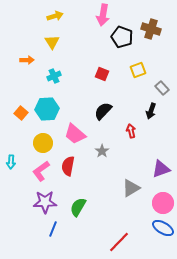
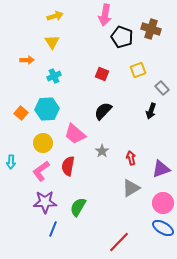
pink arrow: moved 2 px right
red arrow: moved 27 px down
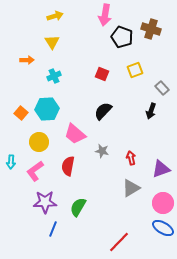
yellow square: moved 3 px left
yellow circle: moved 4 px left, 1 px up
gray star: rotated 24 degrees counterclockwise
pink L-shape: moved 6 px left
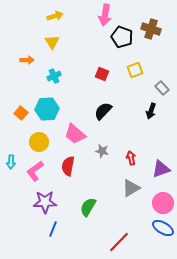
green semicircle: moved 10 px right
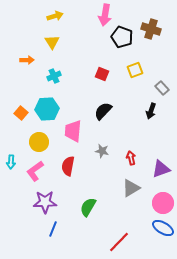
pink trapezoid: moved 2 px left, 3 px up; rotated 55 degrees clockwise
